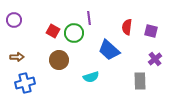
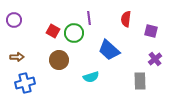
red semicircle: moved 1 px left, 8 px up
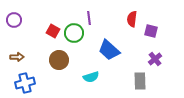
red semicircle: moved 6 px right
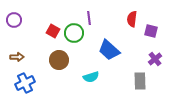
blue cross: rotated 12 degrees counterclockwise
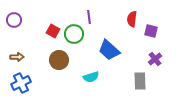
purple line: moved 1 px up
green circle: moved 1 px down
blue cross: moved 4 px left
